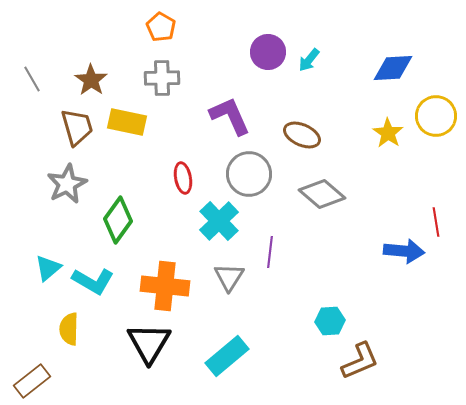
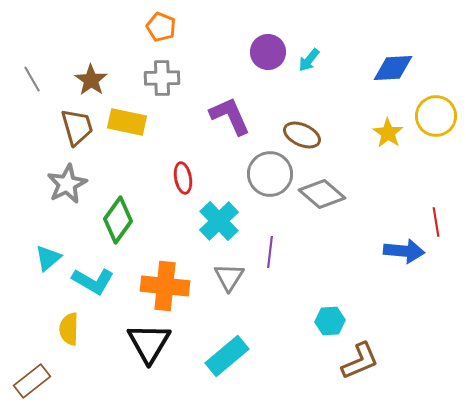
orange pentagon: rotated 8 degrees counterclockwise
gray circle: moved 21 px right
cyan triangle: moved 10 px up
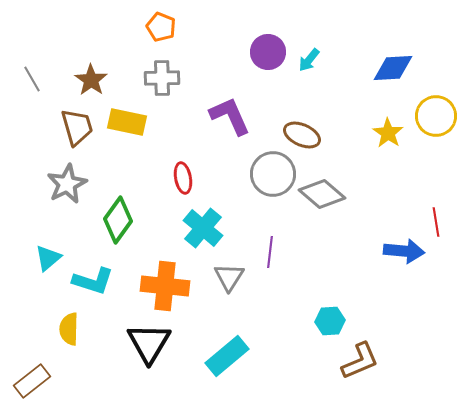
gray circle: moved 3 px right
cyan cross: moved 16 px left, 7 px down; rotated 6 degrees counterclockwise
cyan L-shape: rotated 12 degrees counterclockwise
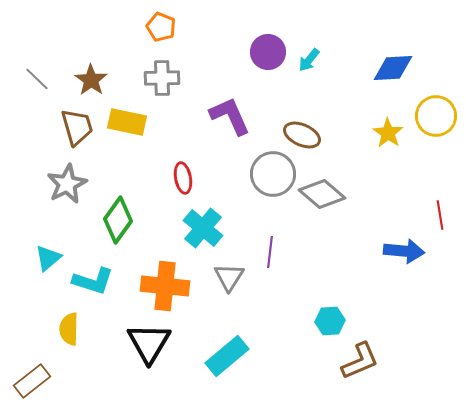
gray line: moved 5 px right; rotated 16 degrees counterclockwise
red line: moved 4 px right, 7 px up
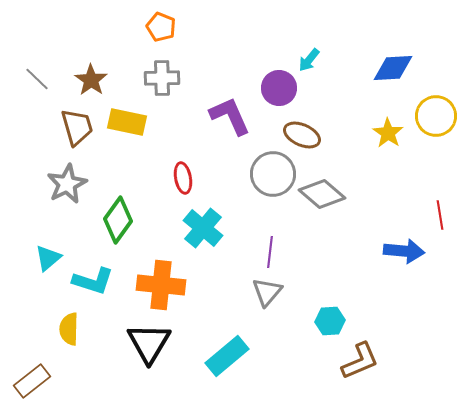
purple circle: moved 11 px right, 36 px down
gray triangle: moved 38 px right, 15 px down; rotated 8 degrees clockwise
orange cross: moved 4 px left, 1 px up
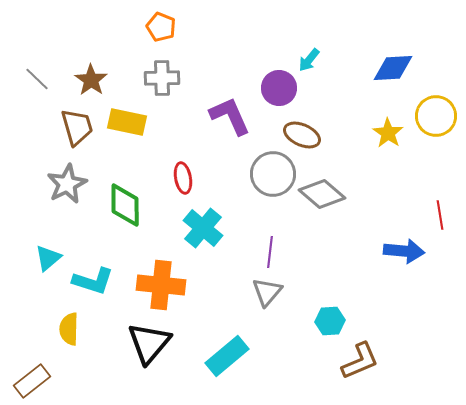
green diamond: moved 7 px right, 15 px up; rotated 36 degrees counterclockwise
black triangle: rotated 9 degrees clockwise
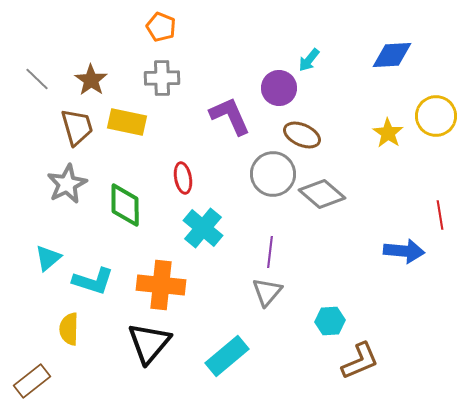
blue diamond: moved 1 px left, 13 px up
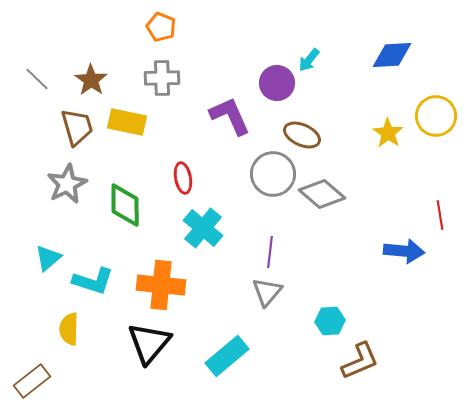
purple circle: moved 2 px left, 5 px up
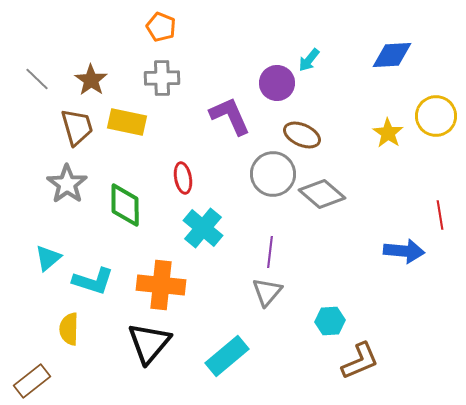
gray star: rotated 9 degrees counterclockwise
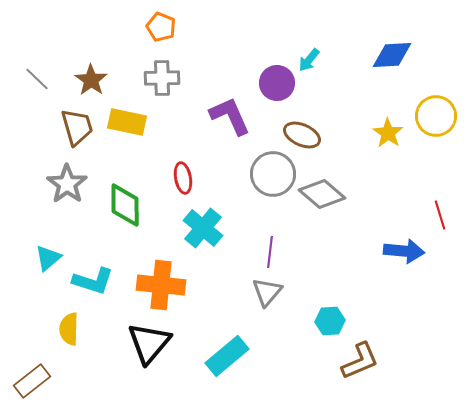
red line: rotated 8 degrees counterclockwise
